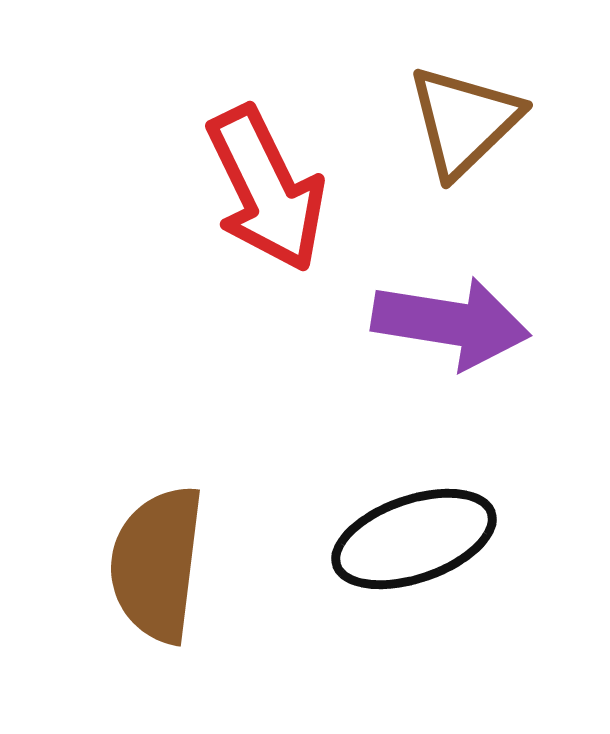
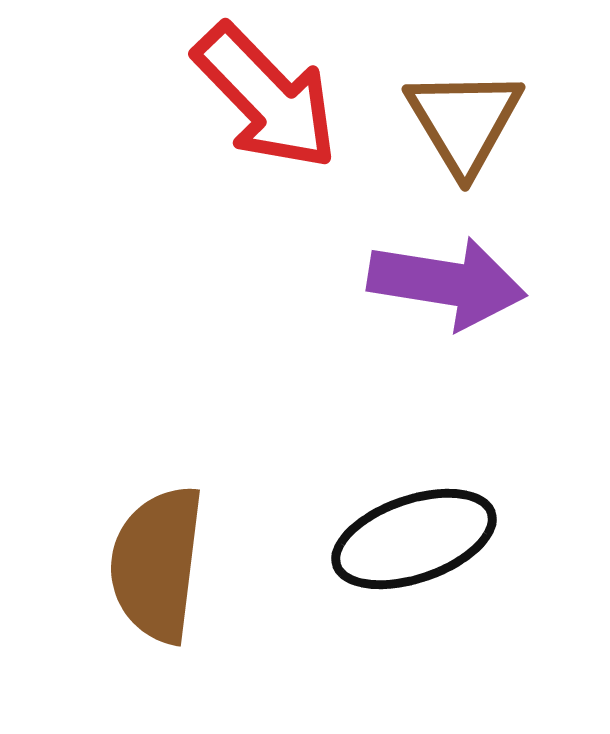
brown triangle: rotated 17 degrees counterclockwise
red arrow: moved 92 px up; rotated 18 degrees counterclockwise
purple arrow: moved 4 px left, 40 px up
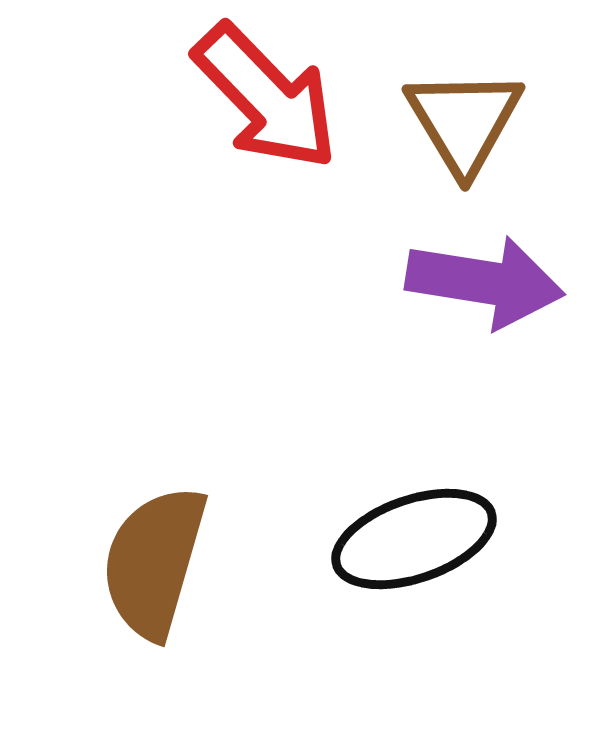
purple arrow: moved 38 px right, 1 px up
brown semicircle: moved 3 px left, 2 px up; rotated 9 degrees clockwise
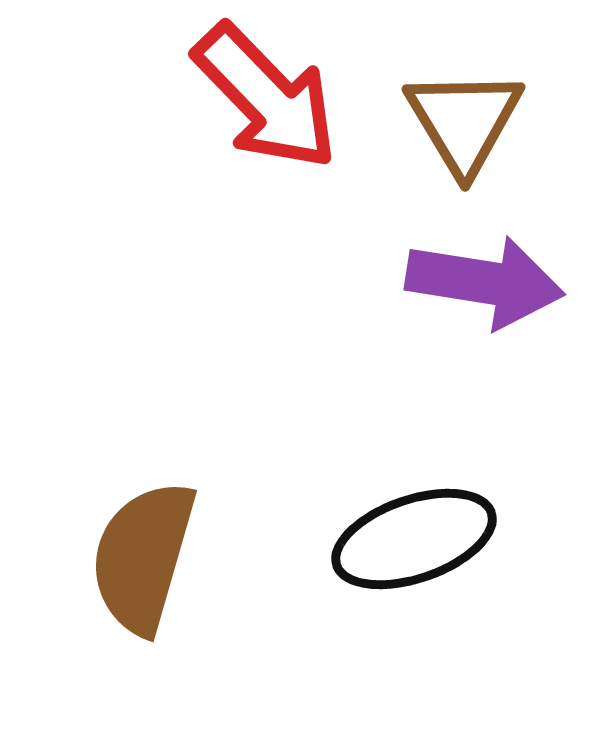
brown semicircle: moved 11 px left, 5 px up
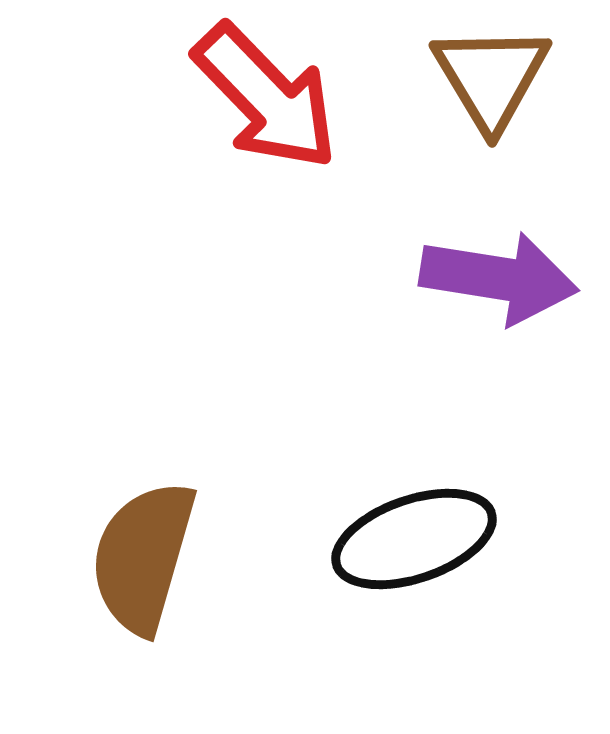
brown triangle: moved 27 px right, 44 px up
purple arrow: moved 14 px right, 4 px up
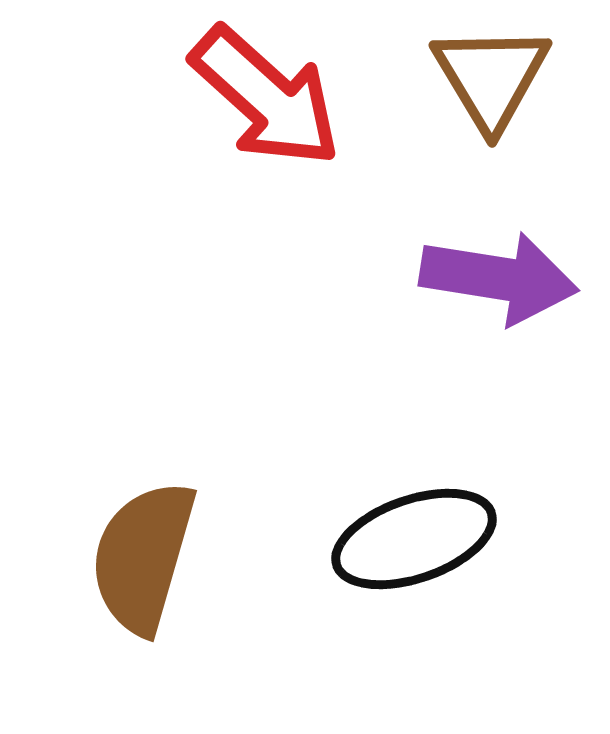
red arrow: rotated 4 degrees counterclockwise
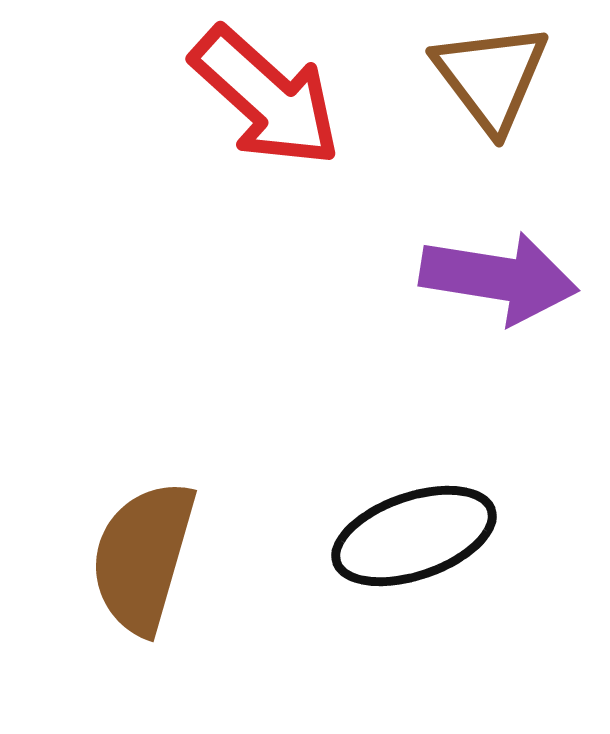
brown triangle: rotated 6 degrees counterclockwise
black ellipse: moved 3 px up
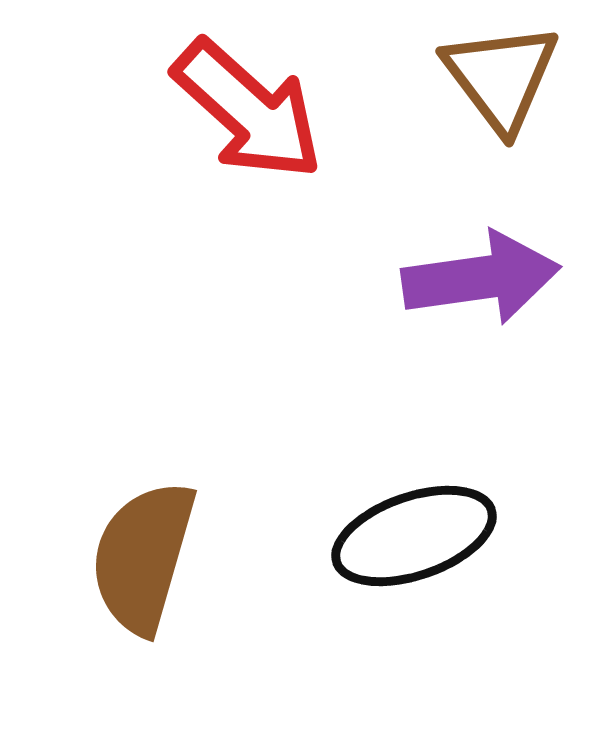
brown triangle: moved 10 px right
red arrow: moved 18 px left, 13 px down
purple arrow: moved 18 px left; rotated 17 degrees counterclockwise
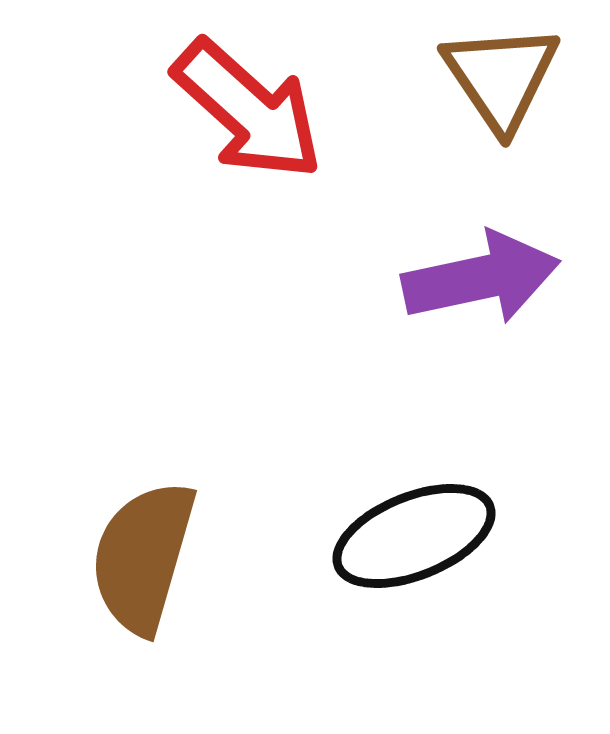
brown triangle: rotated 3 degrees clockwise
purple arrow: rotated 4 degrees counterclockwise
black ellipse: rotated 3 degrees counterclockwise
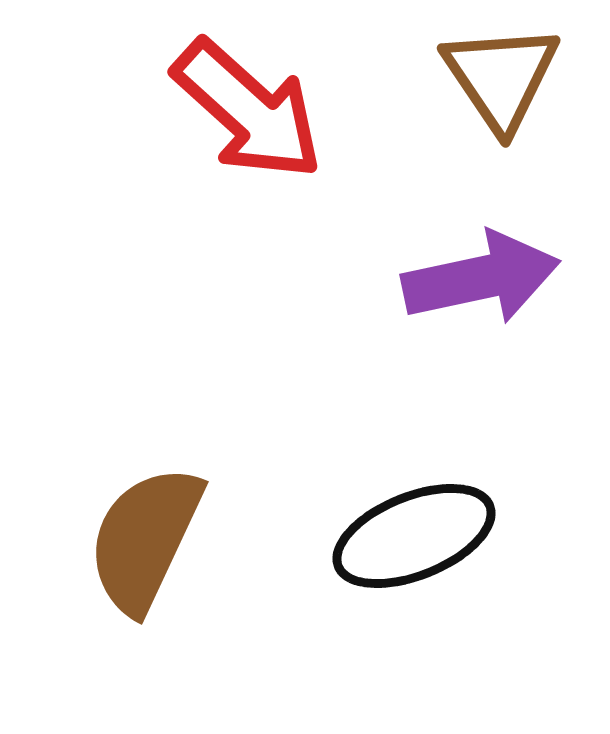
brown semicircle: moved 2 px right, 18 px up; rotated 9 degrees clockwise
